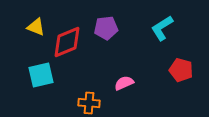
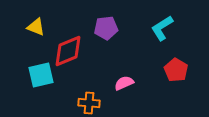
red diamond: moved 1 px right, 9 px down
red pentagon: moved 5 px left; rotated 15 degrees clockwise
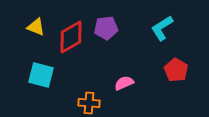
red diamond: moved 3 px right, 14 px up; rotated 8 degrees counterclockwise
cyan square: rotated 28 degrees clockwise
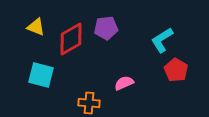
cyan L-shape: moved 12 px down
red diamond: moved 2 px down
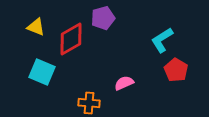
purple pentagon: moved 3 px left, 10 px up; rotated 10 degrees counterclockwise
cyan square: moved 1 px right, 3 px up; rotated 8 degrees clockwise
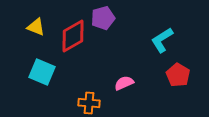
red diamond: moved 2 px right, 3 px up
red pentagon: moved 2 px right, 5 px down
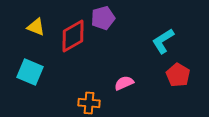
cyan L-shape: moved 1 px right, 1 px down
cyan square: moved 12 px left
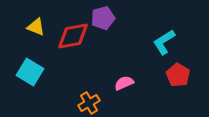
red diamond: rotated 20 degrees clockwise
cyan L-shape: moved 1 px right, 1 px down
cyan square: rotated 8 degrees clockwise
orange cross: rotated 35 degrees counterclockwise
